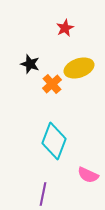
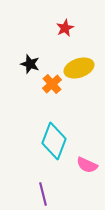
pink semicircle: moved 1 px left, 10 px up
purple line: rotated 25 degrees counterclockwise
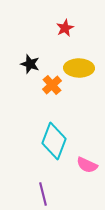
yellow ellipse: rotated 20 degrees clockwise
orange cross: moved 1 px down
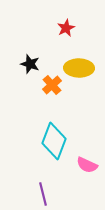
red star: moved 1 px right
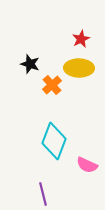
red star: moved 15 px right, 11 px down
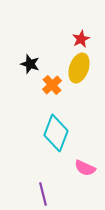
yellow ellipse: rotated 72 degrees counterclockwise
cyan diamond: moved 2 px right, 8 px up
pink semicircle: moved 2 px left, 3 px down
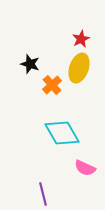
cyan diamond: moved 6 px right; rotated 51 degrees counterclockwise
